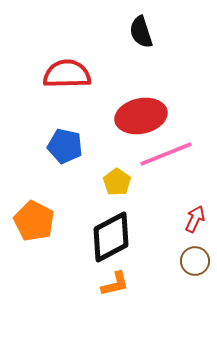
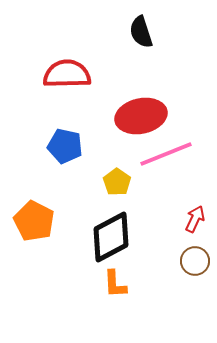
orange L-shape: rotated 100 degrees clockwise
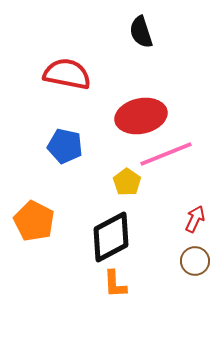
red semicircle: rotated 12 degrees clockwise
yellow pentagon: moved 10 px right
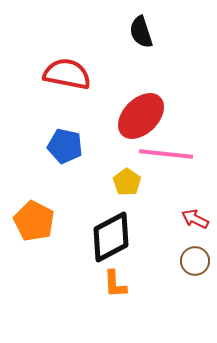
red ellipse: rotated 33 degrees counterclockwise
pink line: rotated 28 degrees clockwise
red arrow: rotated 88 degrees counterclockwise
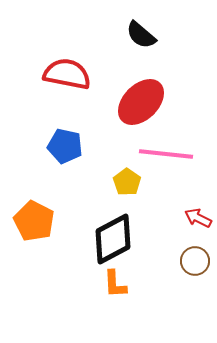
black semicircle: moved 3 px down; rotated 32 degrees counterclockwise
red ellipse: moved 14 px up
red arrow: moved 3 px right, 1 px up
black diamond: moved 2 px right, 2 px down
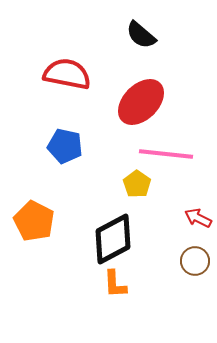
yellow pentagon: moved 10 px right, 2 px down
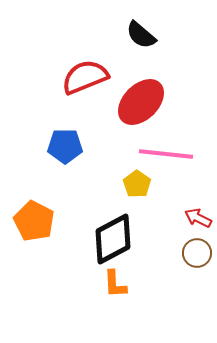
red semicircle: moved 18 px right, 3 px down; rotated 33 degrees counterclockwise
blue pentagon: rotated 12 degrees counterclockwise
brown circle: moved 2 px right, 8 px up
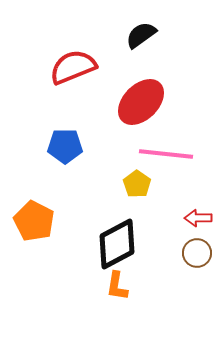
black semicircle: rotated 104 degrees clockwise
red semicircle: moved 12 px left, 10 px up
red arrow: rotated 28 degrees counterclockwise
black diamond: moved 4 px right, 5 px down
orange L-shape: moved 2 px right, 2 px down; rotated 12 degrees clockwise
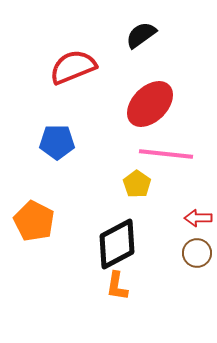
red ellipse: moved 9 px right, 2 px down
blue pentagon: moved 8 px left, 4 px up
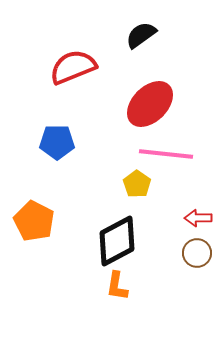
black diamond: moved 3 px up
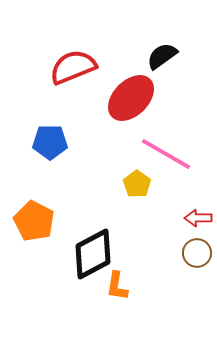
black semicircle: moved 21 px right, 21 px down
red ellipse: moved 19 px left, 6 px up
blue pentagon: moved 7 px left
pink line: rotated 24 degrees clockwise
black diamond: moved 24 px left, 13 px down
